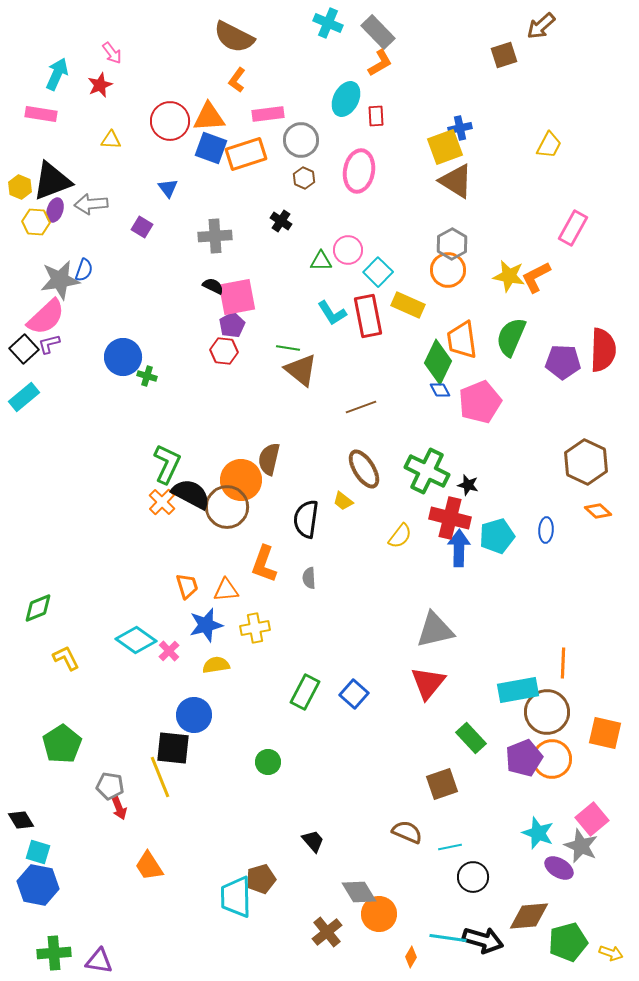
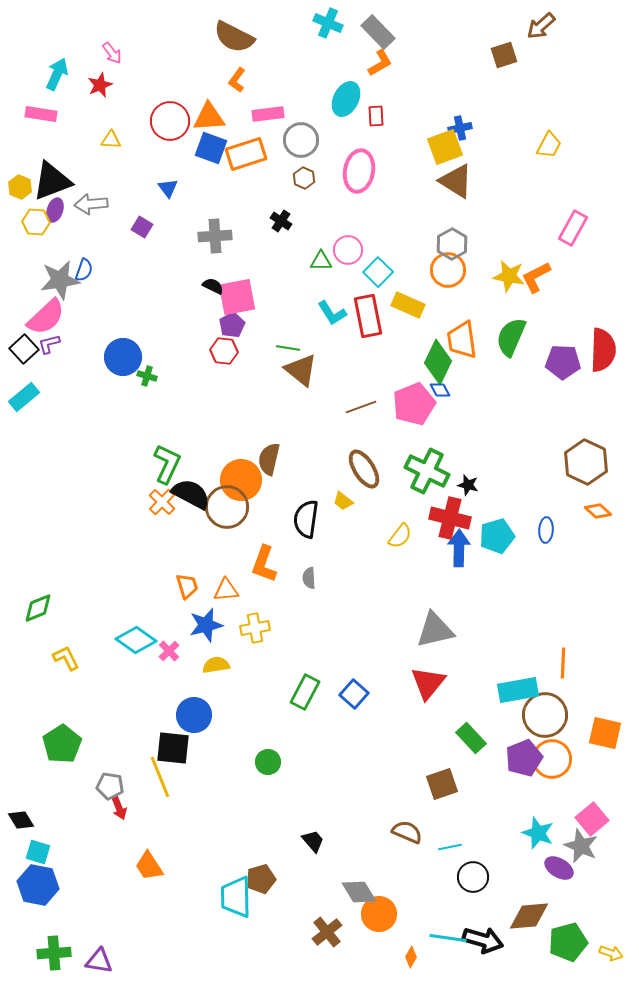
pink pentagon at (480, 402): moved 66 px left, 2 px down
brown circle at (547, 712): moved 2 px left, 3 px down
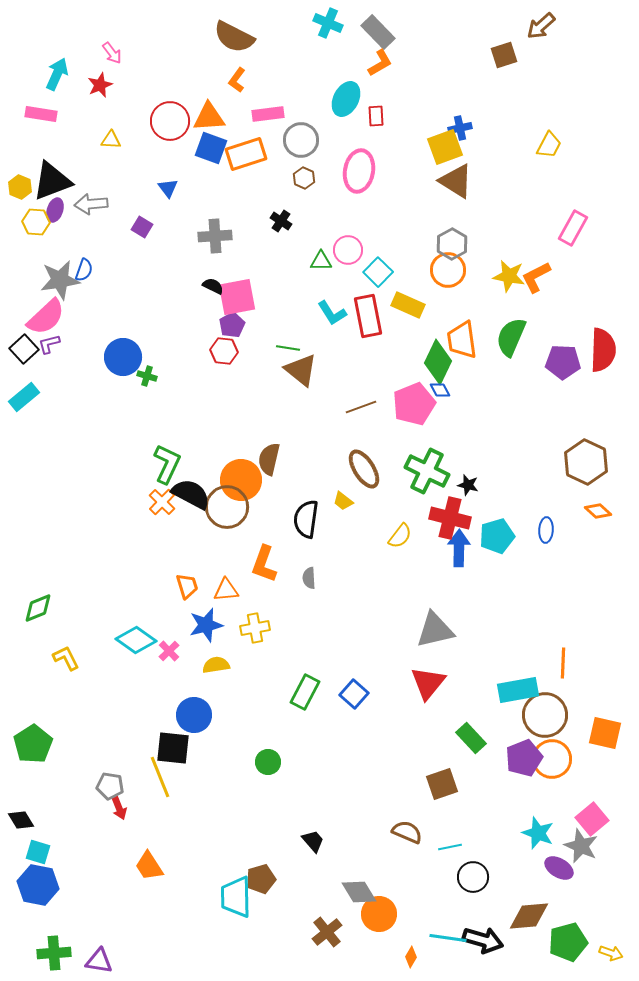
green pentagon at (62, 744): moved 29 px left
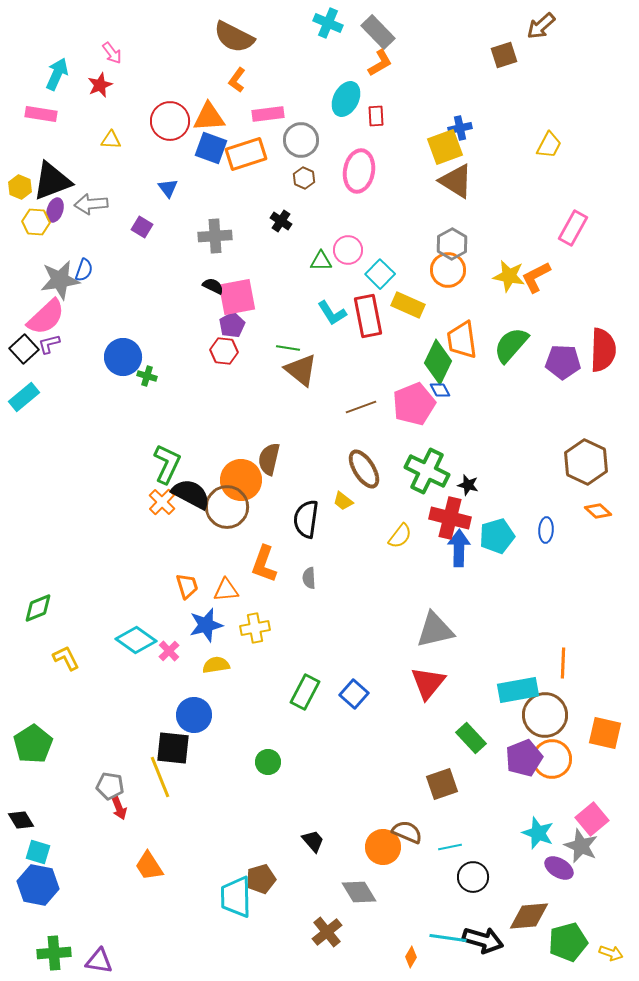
cyan square at (378, 272): moved 2 px right, 2 px down
green semicircle at (511, 337): moved 8 px down; rotated 18 degrees clockwise
orange circle at (379, 914): moved 4 px right, 67 px up
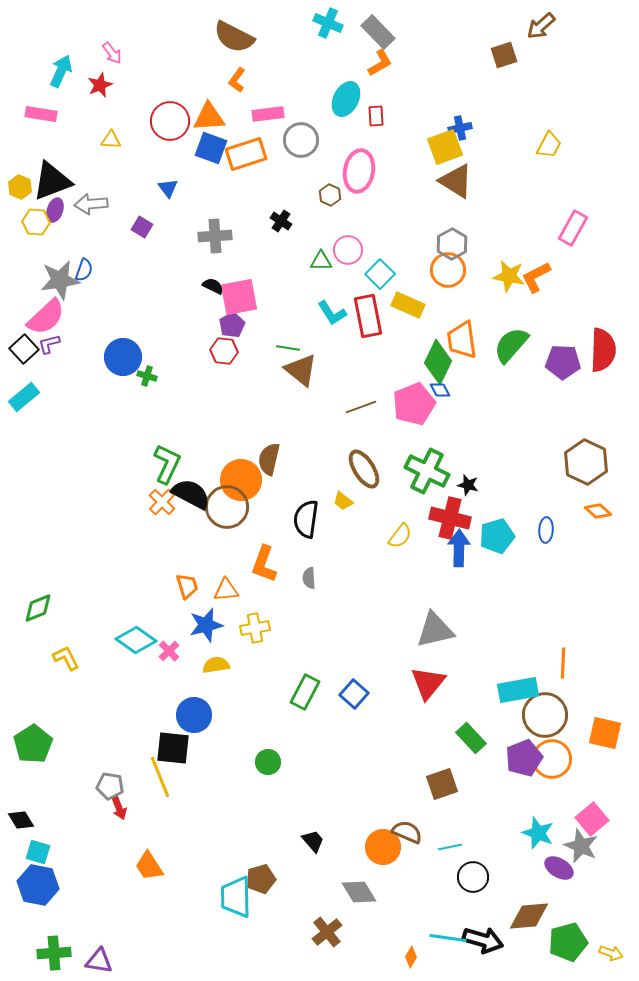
cyan arrow at (57, 74): moved 4 px right, 3 px up
brown hexagon at (304, 178): moved 26 px right, 17 px down
pink square at (237, 297): moved 2 px right
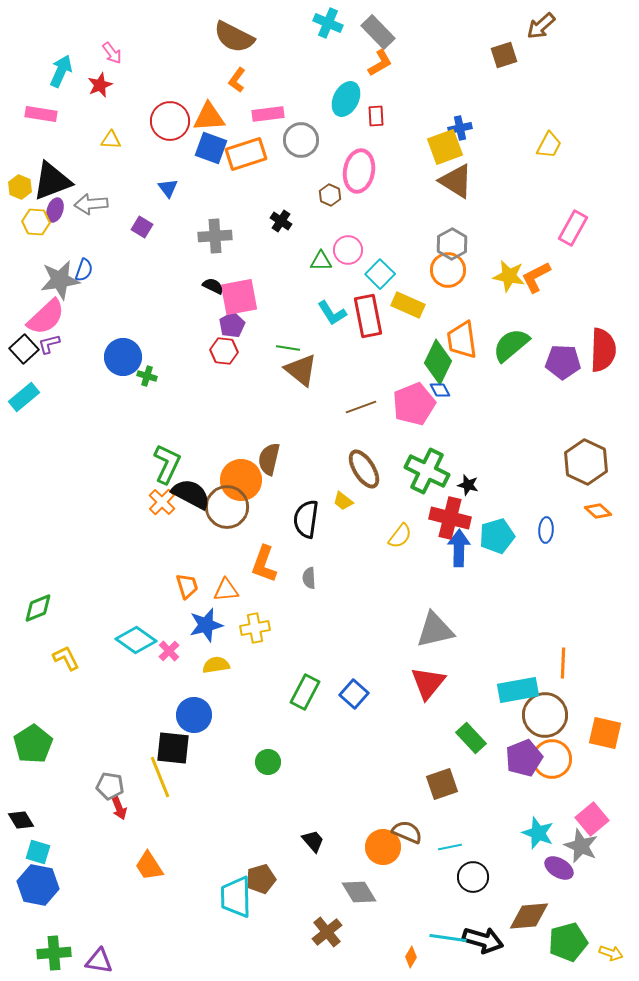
green semicircle at (511, 345): rotated 9 degrees clockwise
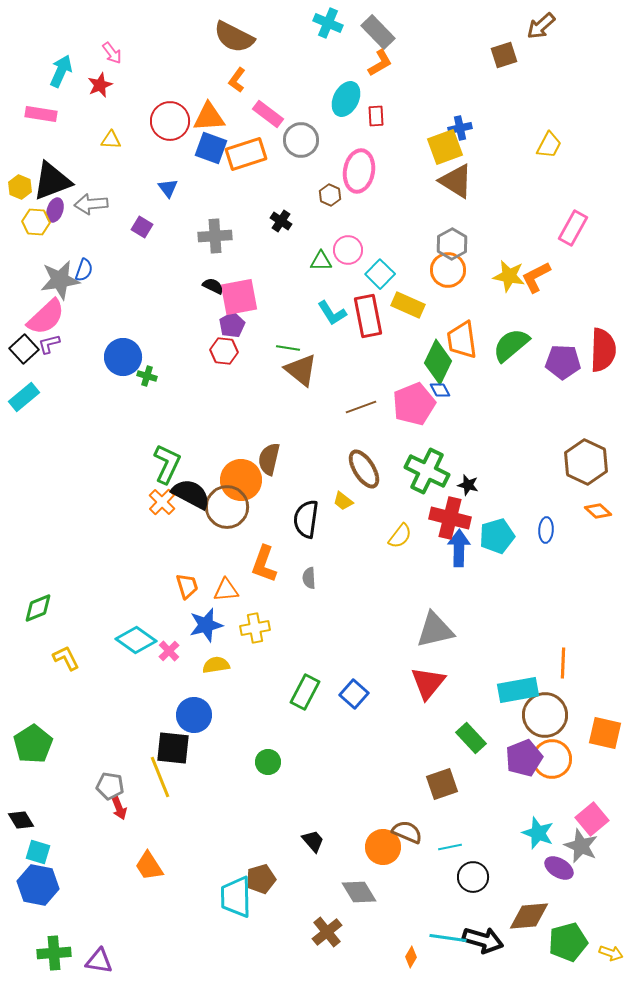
pink rectangle at (268, 114): rotated 44 degrees clockwise
